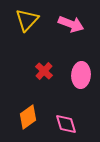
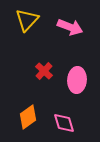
pink arrow: moved 1 px left, 3 px down
pink ellipse: moved 4 px left, 5 px down
pink diamond: moved 2 px left, 1 px up
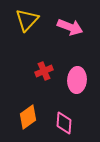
red cross: rotated 24 degrees clockwise
pink diamond: rotated 20 degrees clockwise
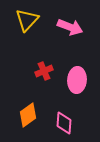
orange diamond: moved 2 px up
